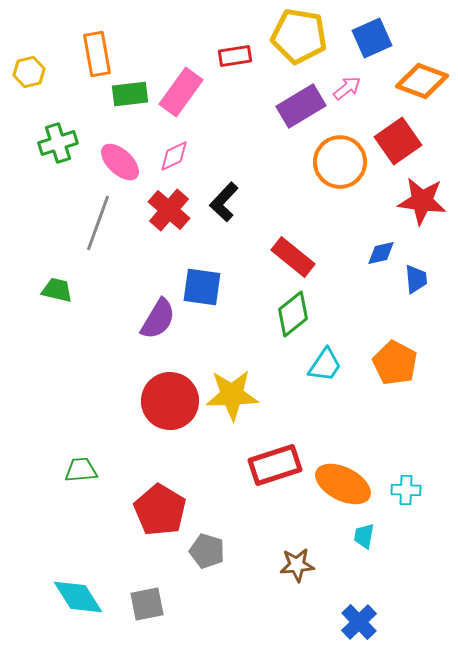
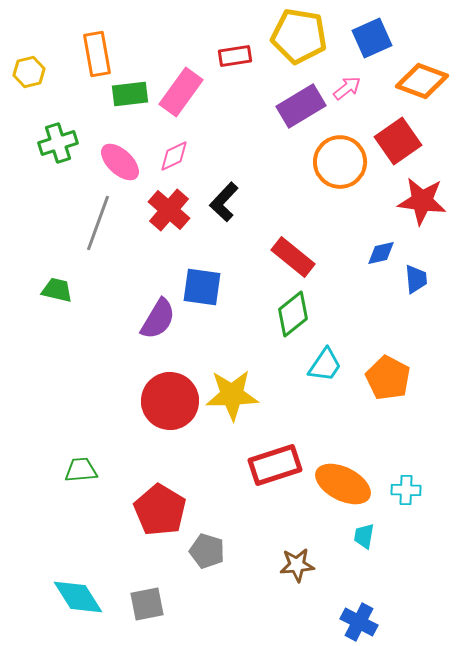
orange pentagon at (395, 363): moved 7 px left, 15 px down
blue cross at (359, 622): rotated 18 degrees counterclockwise
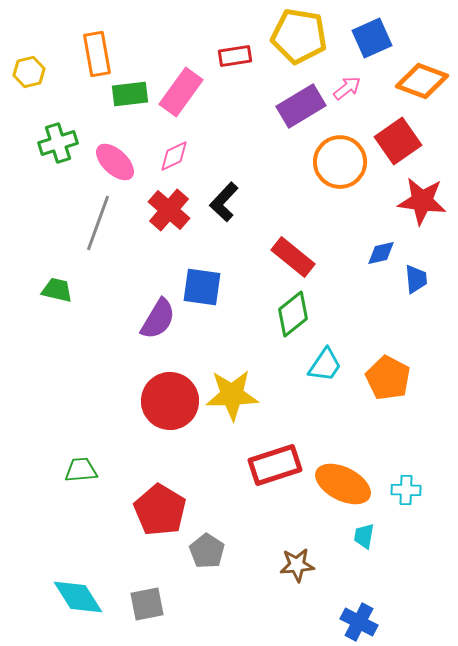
pink ellipse at (120, 162): moved 5 px left
gray pentagon at (207, 551): rotated 16 degrees clockwise
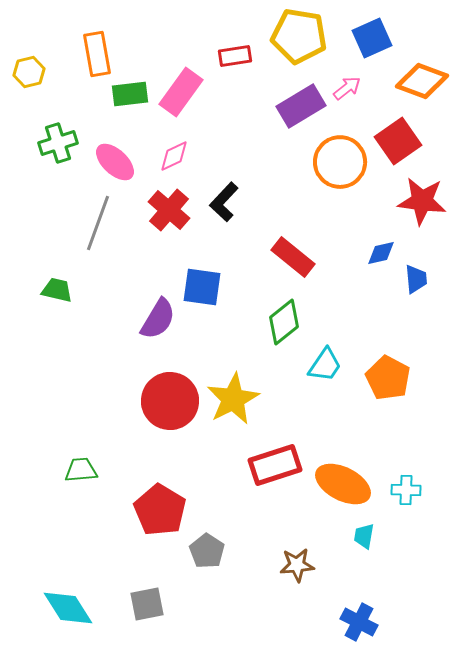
green diamond at (293, 314): moved 9 px left, 8 px down
yellow star at (232, 395): moved 1 px right, 4 px down; rotated 26 degrees counterclockwise
cyan diamond at (78, 597): moved 10 px left, 11 px down
